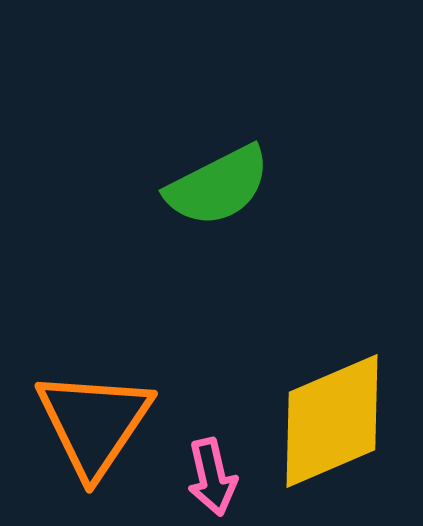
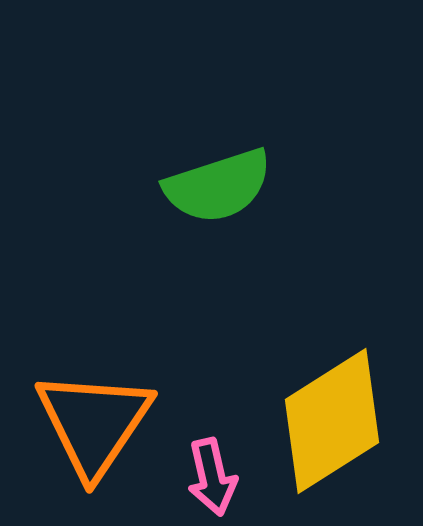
green semicircle: rotated 9 degrees clockwise
yellow diamond: rotated 9 degrees counterclockwise
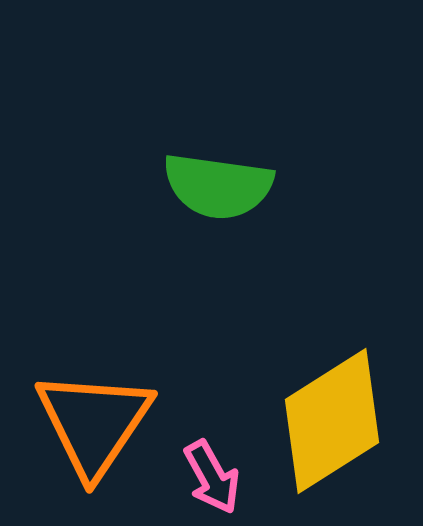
green semicircle: rotated 26 degrees clockwise
pink arrow: rotated 16 degrees counterclockwise
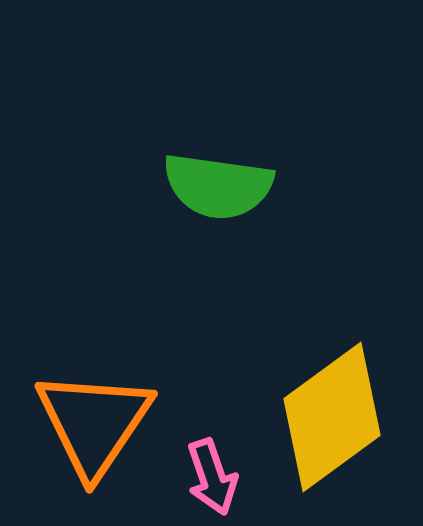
yellow diamond: moved 4 px up; rotated 4 degrees counterclockwise
pink arrow: rotated 10 degrees clockwise
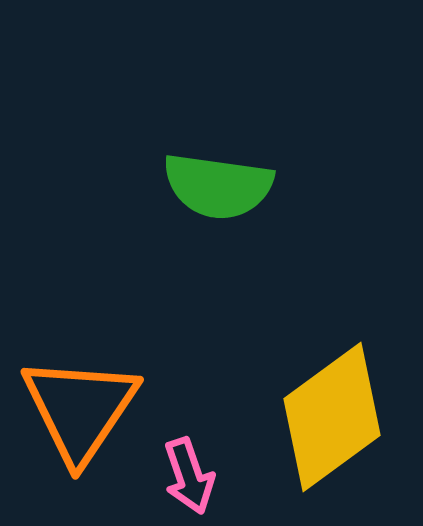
orange triangle: moved 14 px left, 14 px up
pink arrow: moved 23 px left, 1 px up
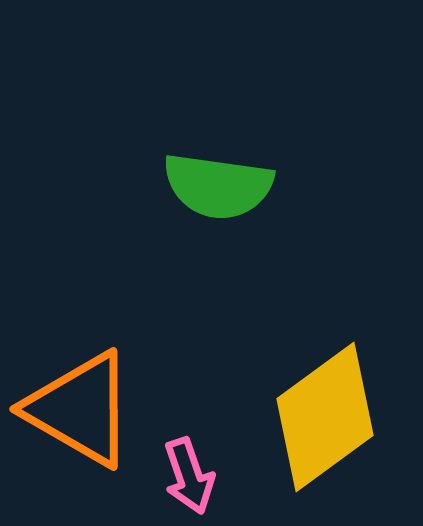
orange triangle: rotated 34 degrees counterclockwise
yellow diamond: moved 7 px left
